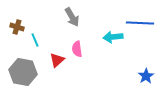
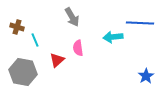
pink semicircle: moved 1 px right, 1 px up
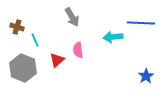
blue line: moved 1 px right
pink semicircle: moved 2 px down
gray hexagon: moved 4 px up; rotated 12 degrees clockwise
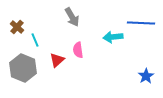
brown cross: rotated 24 degrees clockwise
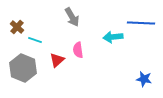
cyan line: rotated 48 degrees counterclockwise
blue star: moved 2 px left, 3 px down; rotated 28 degrees counterclockwise
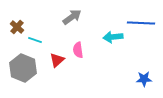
gray arrow: rotated 96 degrees counterclockwise
blue star: rotated 14 degrees counterclockwise
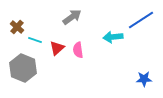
blue line: moved 3 px up; rotated 36 degrees counterclockwise
red triangle: moved 12 px up
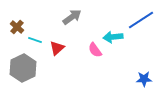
pink semicircle: moved 17 px right; rotated 28 degrees counterclockwise
gray hexagon: rotated 12 degrees clockwise
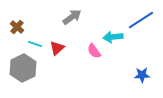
cyan line: moved 4 px down
pink semicircle: moved 1 px left, 1 px down
blue star: moved 2 px left, 4 px up
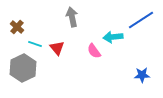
gray arrow: rotated 66 degrees counterclockwise
red triangle: rotated 28 degrees counterclockwise
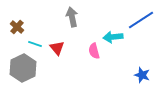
pink semicircle: rotated 21 degrees clockwise
blue star: rotated 21 degrees clockwise
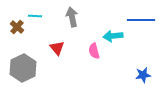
blue line: rotated 32 degrees clockwise
cyan arrow: moved 1 px up
cyan line: moved 28 px up; rotated 16 degrees counterclockwise
blue star: moved 1 px right; rotated 28 degrees counterclockwise
